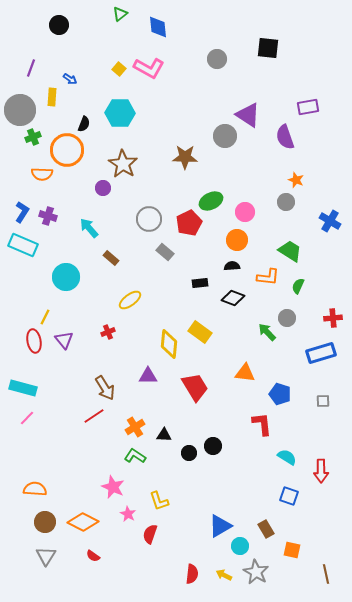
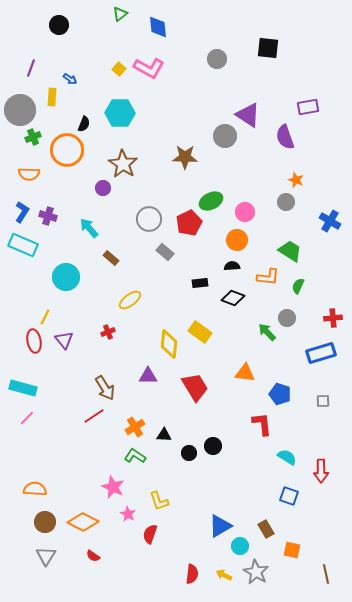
orange semicircle at (42, 174): moved 13 px left
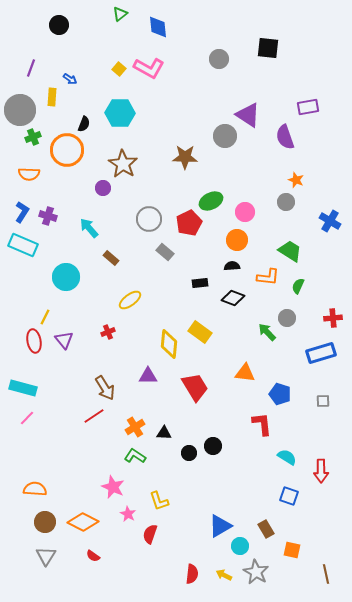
gray circle at (217, 59): moved 2 px right
black triangle at (164, 435): moved 2 px up
